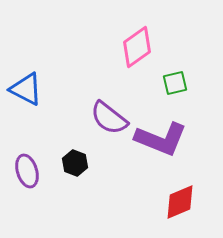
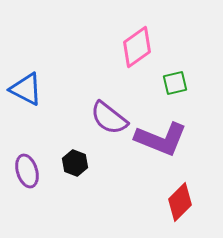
red diamond: rotated 21 degrees counterclockwise
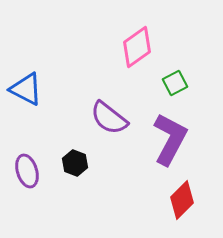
green square: rotated 15 degrees counterclockwise
purple L-shape: moved 9 px right; rotated 84 degrees counterclockwise
red diamond: moved 2 px right, 2 px up
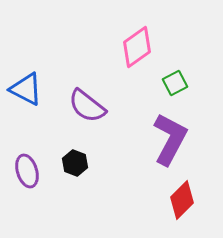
purple semicircle: moved 22 px left, 12 px up
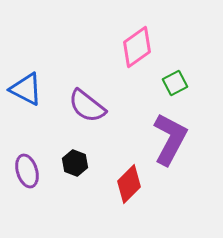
red diamond: moved 53 px left, 16 px up
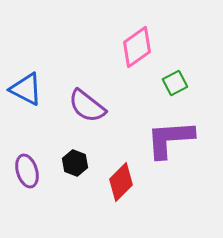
purple L-shape: rotated 122 degrees counterclockwise
red diamond: moved 8 px left, 2 px up
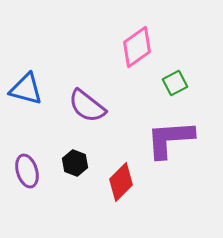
blue triangle: rotated 12 degrees counterclockwise
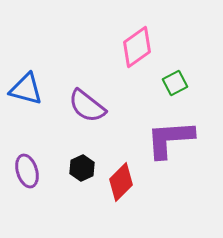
black hexagon: moved 7 px right, 5 px down; rotated 15 degrees clockwise
